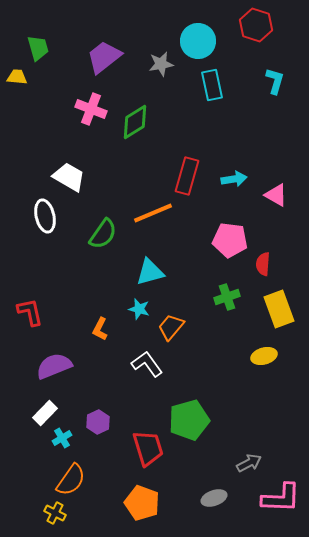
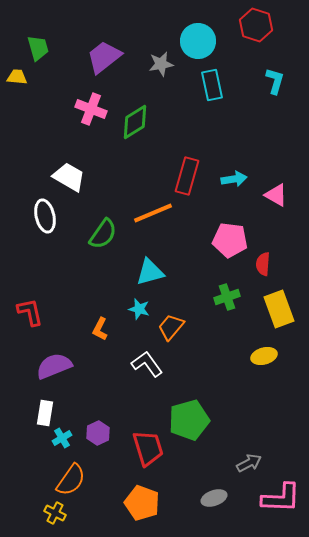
white rectangle: rotated 35 degrees counterclockwise
purple hexagon: moved 11 px down
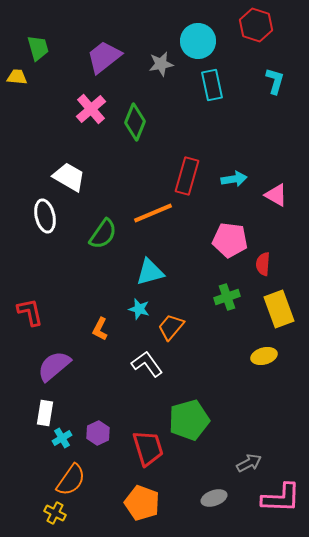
pink cross: rotated 28 degrees clockwise
green diamond: rotated 36 degrees counterclockwise
purple semicircle: rotated 18 degrees counterclockwise
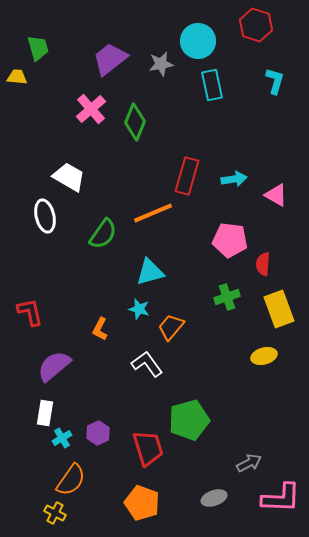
purple trapezoid: moved 6 px right, 2 px down
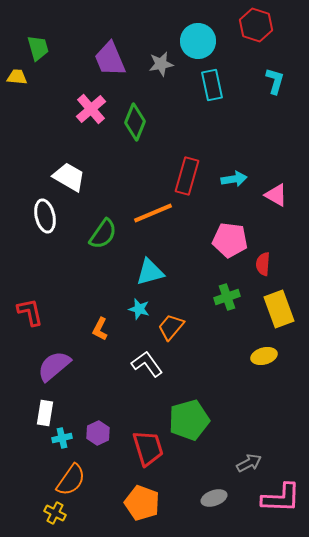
purple trapezoid: rotated 75 degrees counterclockwise
cyan cross: rotated 18 degrees clockwise
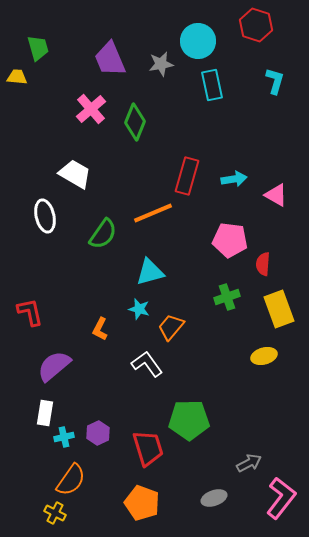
white trapezoid: moved 6 px right, 3 px up
green pentagon: rotated 15 degrees clockwise
cyan cross: moved 2 px right, 1 px up
pink L-shape: rotated 54 degrees counterclockwise
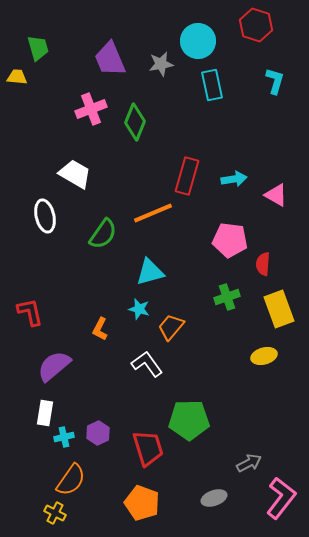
pink cross: rotated 20 degrees clockwise
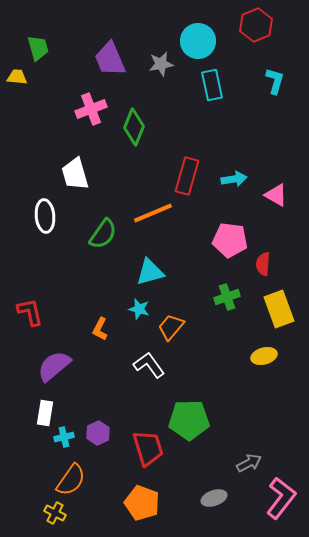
red hexagon: rotated 20 degrees clockwise
green diamond: moved 1 px left, 5 px down
white trapezoid: rotated 136 degrees counterclockwise
white ellipse: rotated 8 degrees clockwise
white L-shape: moved 2 px right, 1 px down
